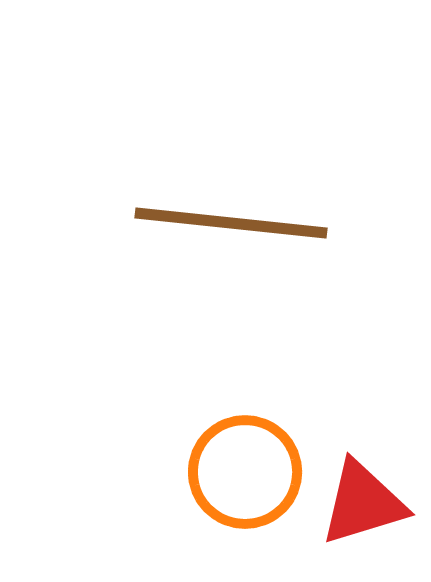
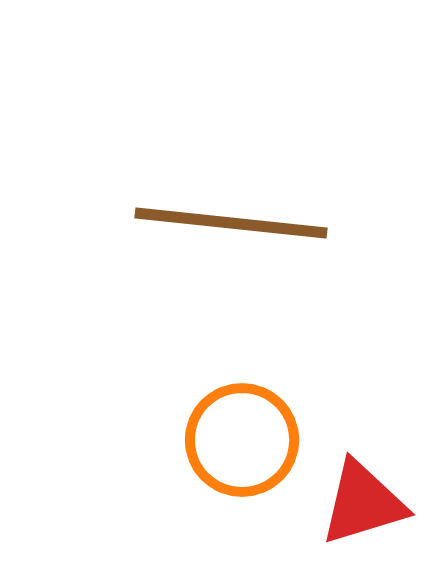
orange circle: moved 3 px left, 32 px up
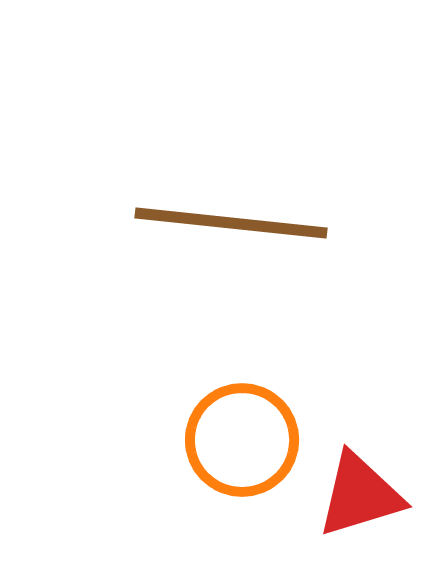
red triangle: moved 3 px left, 8 px up
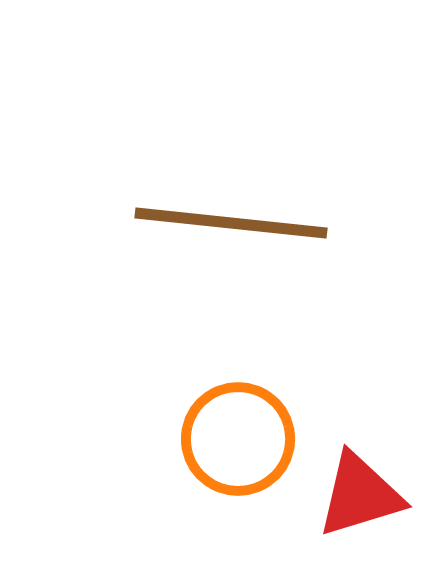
orange circle: moved 4 px left, 1 px up
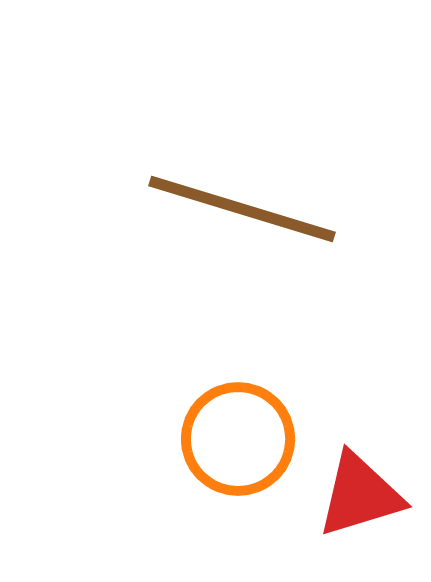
brown line: moved 11 px right, 14 px up; rotated 11 degrees clockwise
